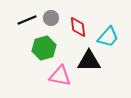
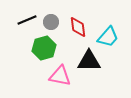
gray circle: moved 4 px down
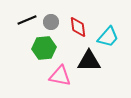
green hexagon: rotated 10 degrees clockwise
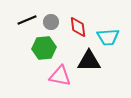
cyan trapezoid: rotated 45 degrees clockwise
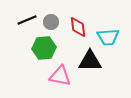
black triangle: moved 1 px right
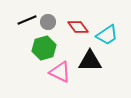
gray circle: moved 3 px left
red diamond: rotated 30 degrees counterclockwise
cyan trapezoid: moved 1 px left, 2 px up; rotated 30 degrees counterclockwise
green hexagon: rotated 10 degrees counterclockwise
pink triangle: moved 4 px up; rotated 15 degrees clockwise
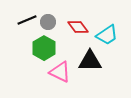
green hexagon: rotated 15 degrees counterclockwise
